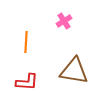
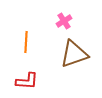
brown triangle: moved 17 px up; rotated 28 degrees counterclockwise
red L-shape: moved 1 px up
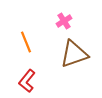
orange line: rotated 25 degrees counterclockwise
red L-shape: rotated 125 degrees clockwise
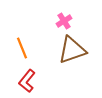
orange line: moved 4 px left, 6 px down
brown triangle: moved 2 px left, 4 px up
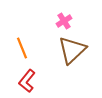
brown triangle: rotated 24 degrees counterclockwise
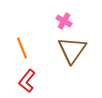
pink cross: rotated 28 degrees counterclockwise
brown triangle: rotated 12 degrees counterclockwise
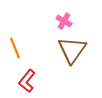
orange line: moved 7 px left
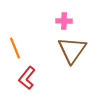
pink cross: rotated 28 degrees counterclockwise
red L-shape: moved 3 px up
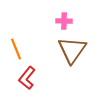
orange line: moved 1 px right, 1 px down
